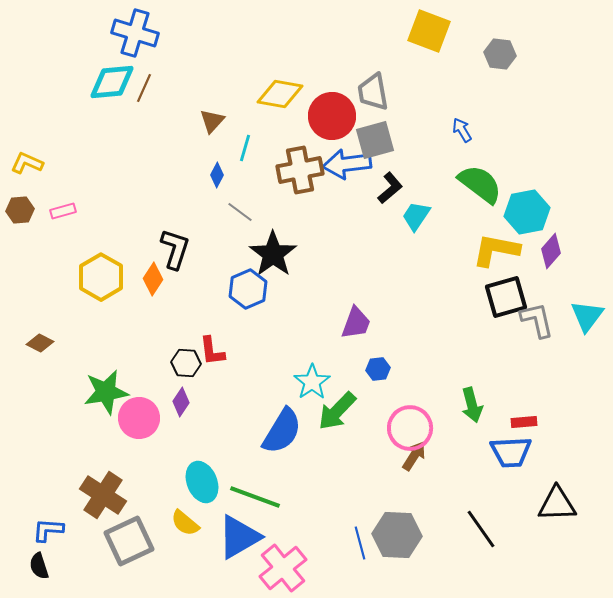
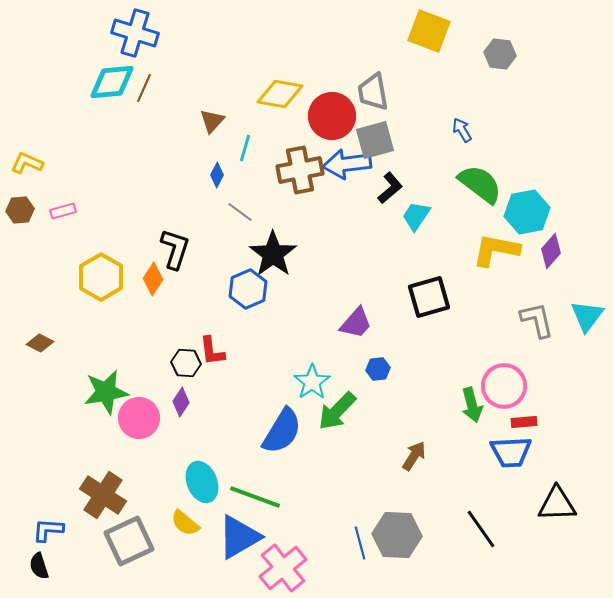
black square at (506, 297): moved 77 px left
purple trapezoid at (356, 323): rotated 21 degrees clockwise
pink circle at (410, 428): moved 94 px right, 42 px up
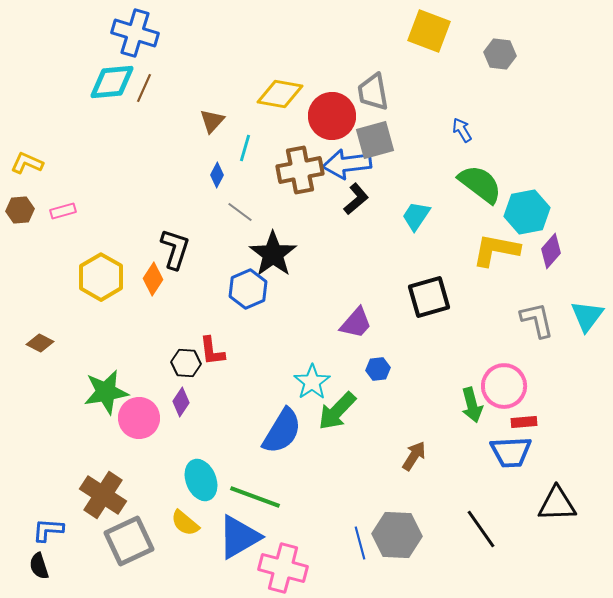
black L-shape at (390, 188): moved 34 px left, 11 px down
cyan ellipse at (202, 482): moved 1 px left, 2 px up
pink cross at (283, 568): rotated 36 degrees counterclockwise
